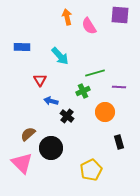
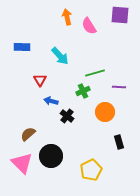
black circle: moved 8 px down
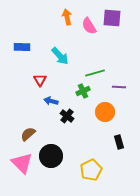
purple square: moved 8 px left, 3 px down
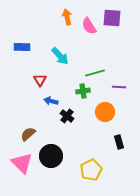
green cross: rotated 16 degrees clockwise
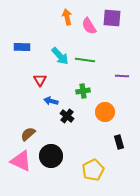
green line: moved 10 px left, 13 px up; rotated 24 degrees clockwise
purple line: moved 3 px right, 11 px up
pink triangle: moved 1 px left, 2 px up; rotated 20 degrees counterclockwise
yellow pentagon: moved 2 px right
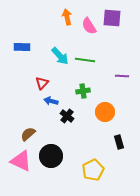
red triangle: moved 2 px right, 3 px down; rotated 16 degrees clockwise
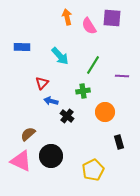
green line: moved 8 px right, 5 px down; rotated 66 degrees counterclockwise
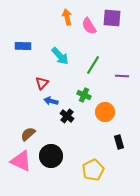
blue rectangle: moved 1 px right, 1 px up
green cross: moved 1 px right, 4 px down; rotated 32 degrees clockwise
